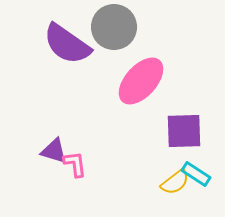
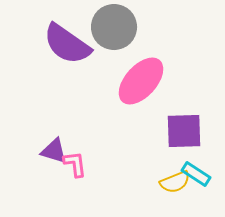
yellow semicircle: rotated 16 degrees clockwise
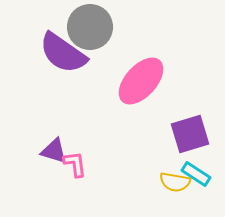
gray circle: moved 24 px left
purple semicircle: moved 4 px left, 9 px down
purple square: moved 6 px right, 3 px down; rotated 15 degrees counterclockwise
yellow semicircle: rotated 32 degrees clockwise
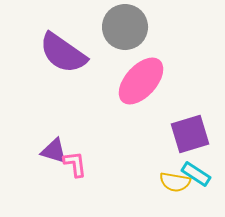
gray circle: moved 35 px right
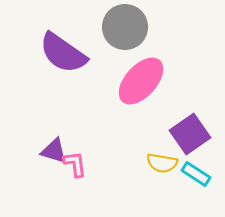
purple square: rotated 18 degrees counterclockwise
yellow semicircle: moved 13 px left, 19 px up
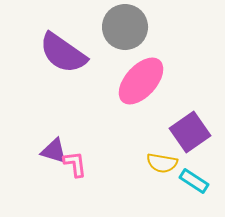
purple square: moved 2 px up
cyan rectangle: moved 2 px left, 7 px down
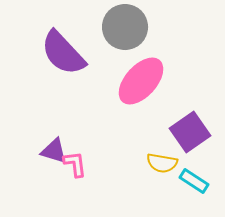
purple semicircle: rotated 12 degrees clockwise
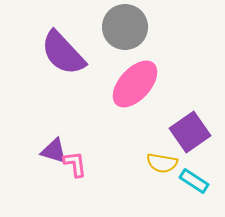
pink ellipse: moved 6 px left, 3 px down
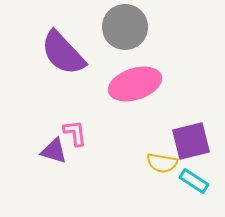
pink ellipse: rotated 30 degrees clockwise
purple square: moved 1 px right, 9 px down; rotated 21 degrees clockwise
pink L-shape: moved 31 px up
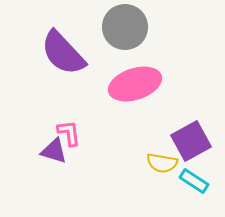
pink L-shape: moved 6 px left
purple square: rotated 15 degrees counterclockwise
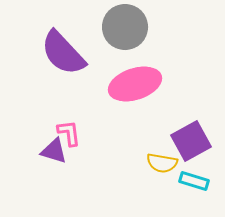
cyan rectangle: rotated 16 degrees counterclockwise
